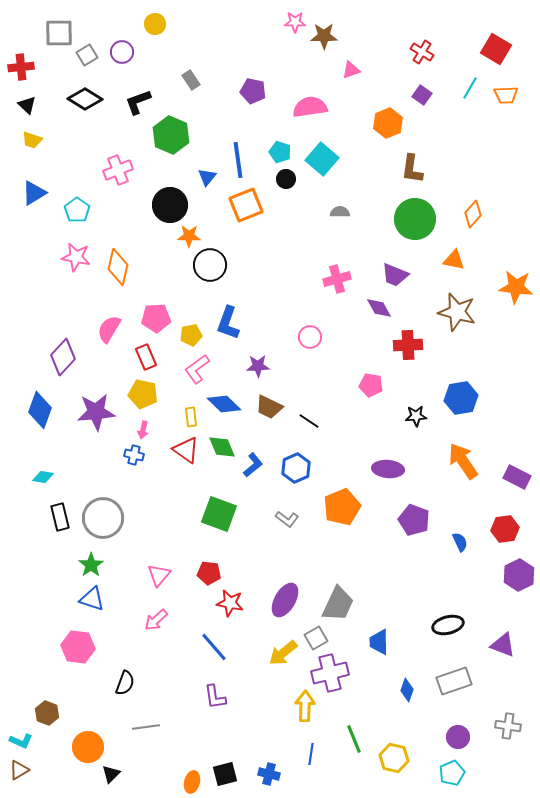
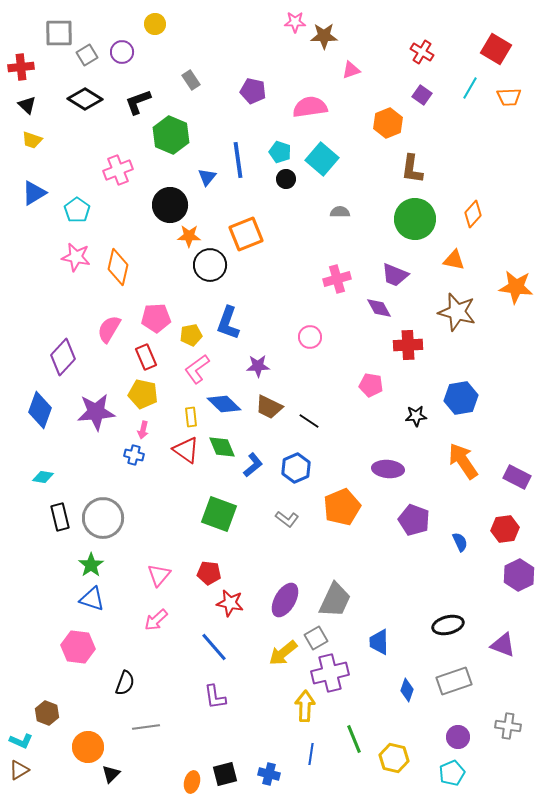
orange trapezoid at (506, 95): moved 3 px right, 2 px down
orange square at (246, 205): moved 29 px down
gray trapezoid at (338, 604): moved 3 px left, 4 px up
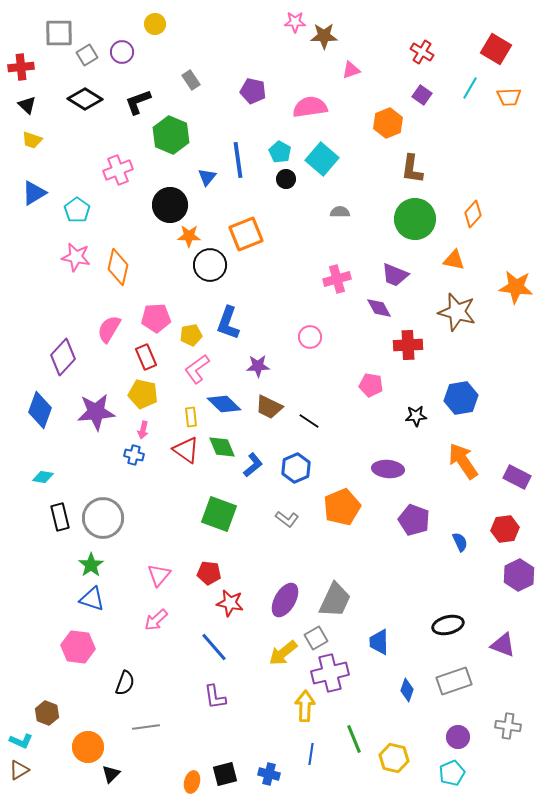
cyan pentagon at (280, 152): rotated 10 degrees clockwise
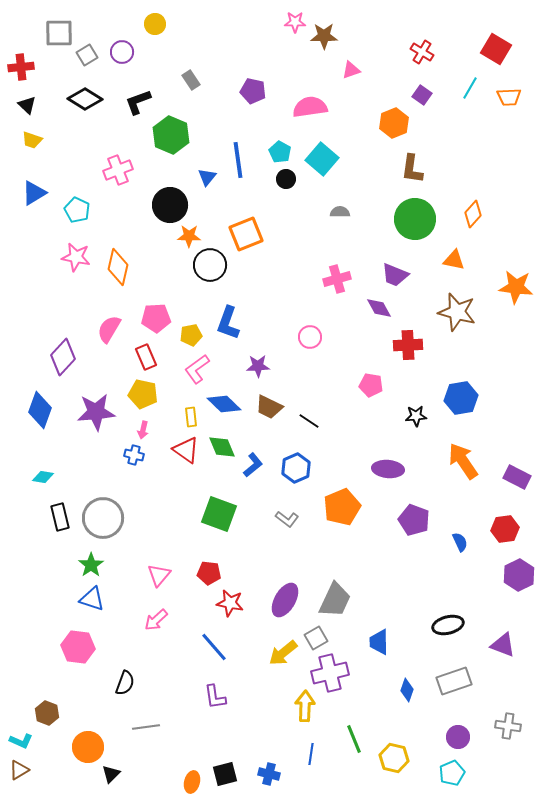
orange hexagon at (388, 123): moved 6 px right
cyan pentagon at (77, 210): rotated 10 degrees counterclockwise
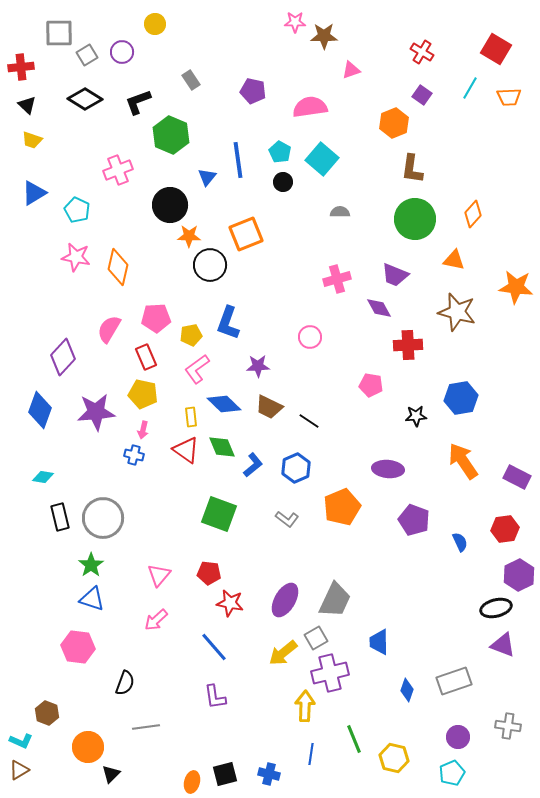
black circle at (286, 179): moved 3 px left, 3 px down
black ellipse at (448, 625): moved 48 px right, 17 px up
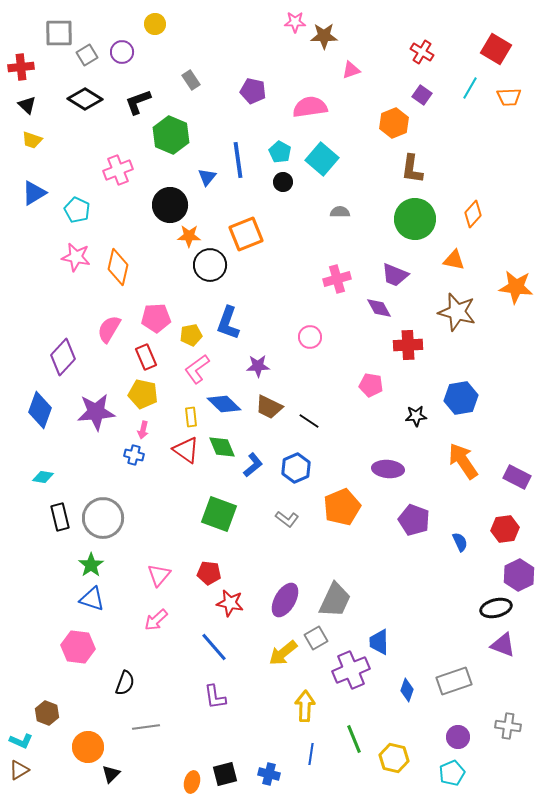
purple cross at (330, 673): moved 21 px right, 3 px up; rotated 9 degrees counterclockwise
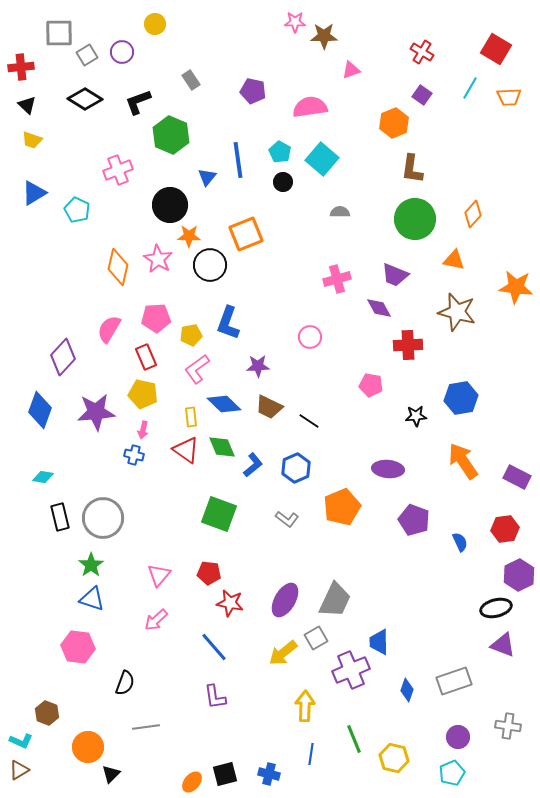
pink star at (76, 257): moved 82 px right, 2 px down; rotated 20 degrees clockwise
orange ellipse at (192, 782): rotated 25 degrees clockwise
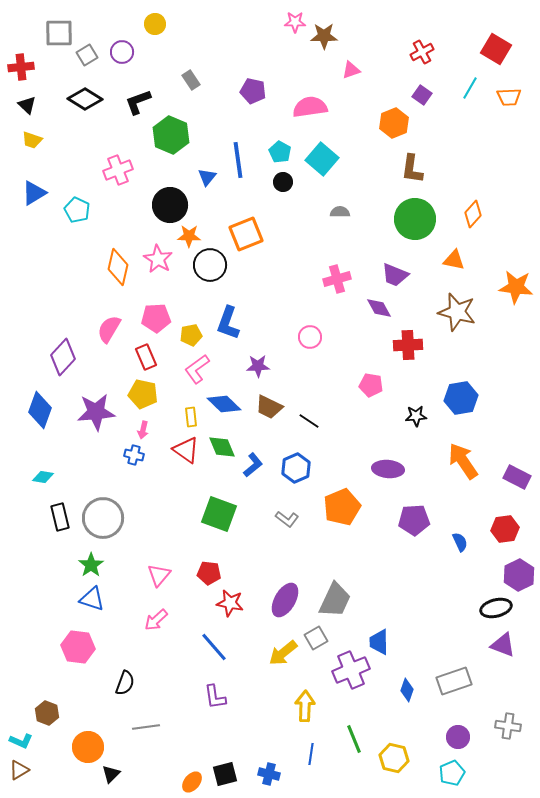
red cross at (422, 52): rotated 30 degrees clockwise
purple pentagon at (414, 520): rotated 24 degrees counterclockwise
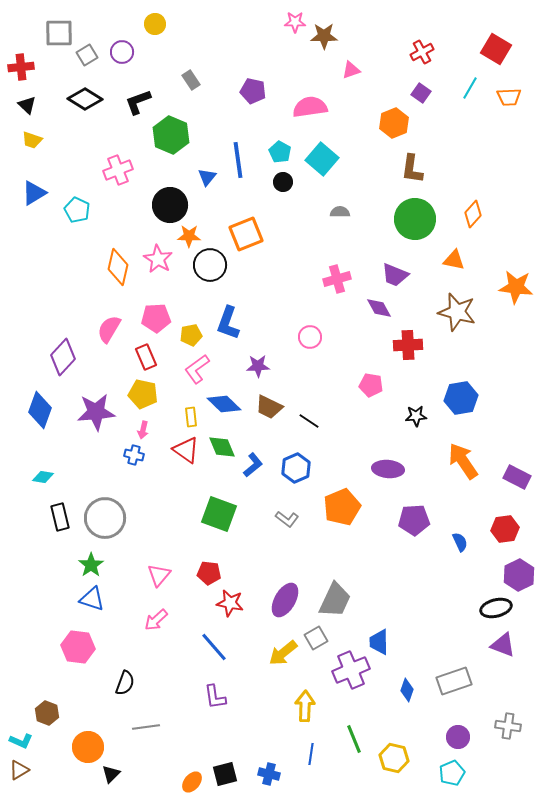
purple square at (422, 95): moved 1 px left, 2 px up
gray circle at (103, 518): moved 2 px right
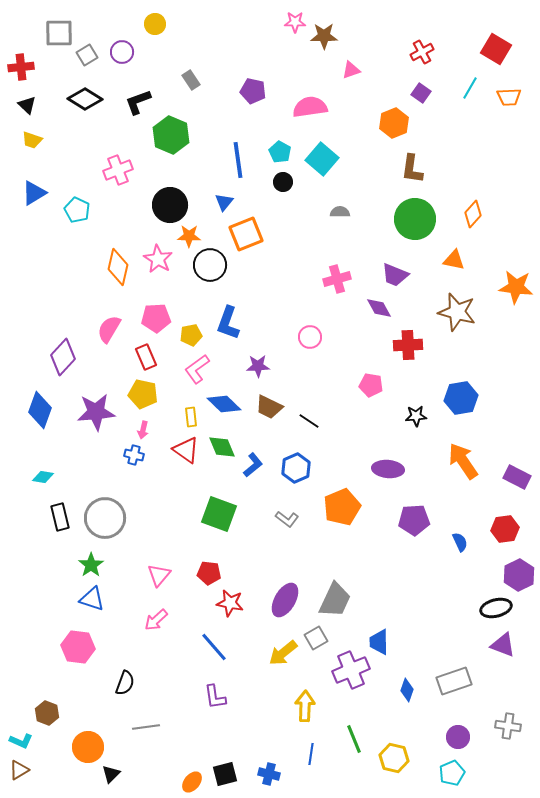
blue triangle at (207, 177): moved 17 px right, 25 px down
